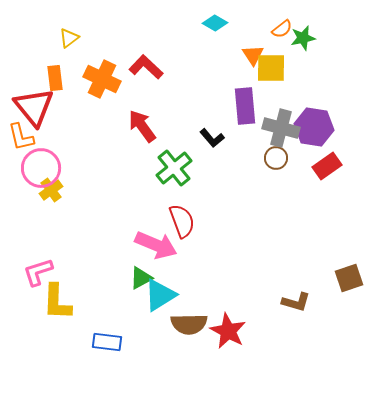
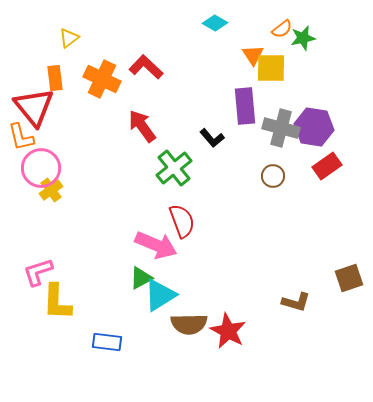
brown circle: moved 3 px left, 18 px down
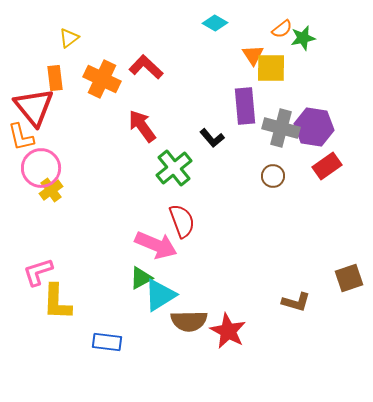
brown semicircle: moved 3 px up
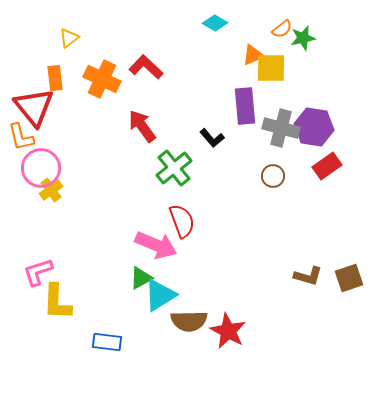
orange triangle: rotated 40 degrees clockwise
brown L-shape: moved 12 px right, 26 px up
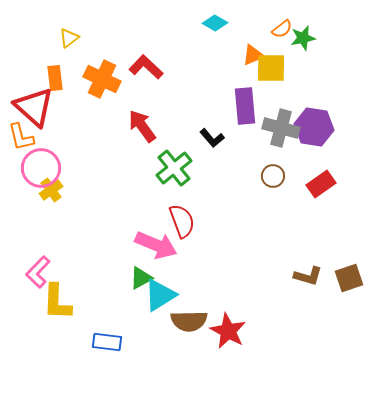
red triangle: rotated 9 degrees counterclockwise
red rectangle: moved 6 px left, 18 px down
pink L-shape: rotated 28 degrees counterclockwise
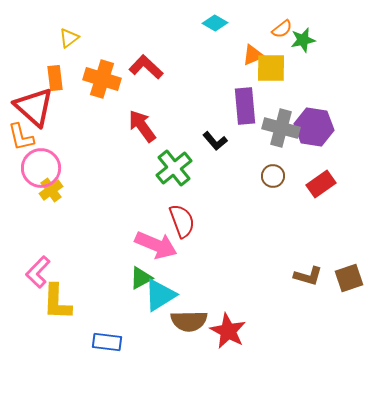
green star: moved 2 px down
orange cross: rotated 9 degrees counterclockwise
black L-shape: moved 3 px right, 3 px down
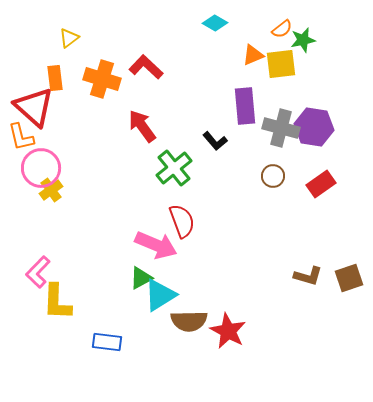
yellow square: moved 10 px right, 4 px up; rotated 8 degrees counterclockwise
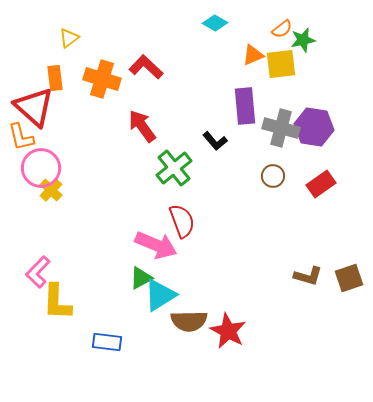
yellow cross: rotated 10 degrees counterclockwise
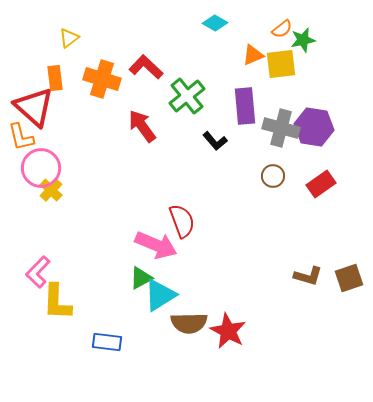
green cross: moved 13 px right, 72 px up
brown semicircle: moved 2 px down
